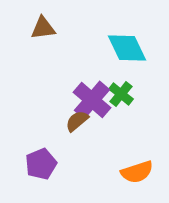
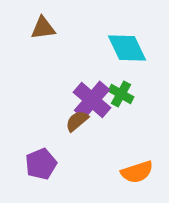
green cross: rotated 10 degrees counterclockwise
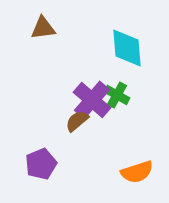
cyan diamond: rotated 21 degrees clockwise
green cross: moved 4 px left, 1 px down
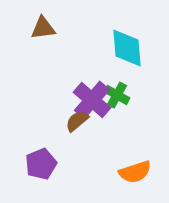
orange semicircle: moved 2 px left
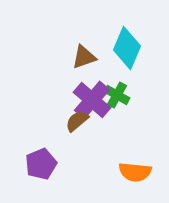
brown triangle: moved 41 px right, 29 px down; rotated 12 degrees counterclockwise
cyan diamond: rotated 27 degrees clockwise
orange semicircle: rotated 24 degrees clockwise
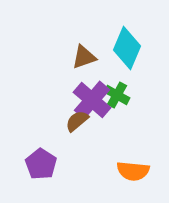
purple pentagon: rotated 16 degrees counterclockwise
orange semicircle: moved 2 px left, 1 px up
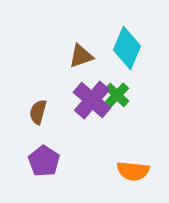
brown triangle: moved 3 px left, 1 px up
green cross: rotated 15 degrees clockwise
brown semicircle: moved 39 px left, 9 px up; rotated 35 degrees counterclockwise
purple pentagon: moved 3 px right, 3 px up
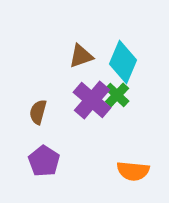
cyan diamond: moved 4 px left, 14 px down
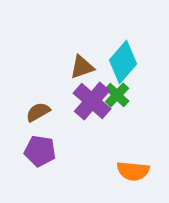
brown triangle: moved 1 px right, 11 px down
cyan diamond: rotated 18 degrees clockwise
purple cross: moved 1 px down
brown semicircle: rotated 45 degrees clockwise
purple pentagon: moved 4 px left, 10 px up; rotated 24 degrees counterclockwise
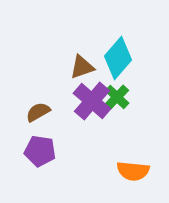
cyan diamond: moved 5 px left, 4 px up
green cross: moved 2 px down
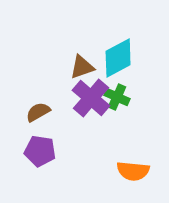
cyan diamond: rotated 21 degrees clockwise
green cross: rotated 20 degrees counterclockwise
purple cross: moved 1 px left, 3 px up
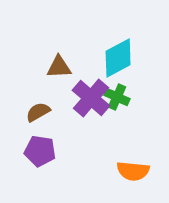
brown triangle: moved 23 px left; rotated 16 degrees clockwise
